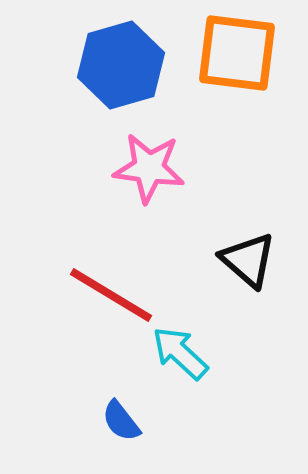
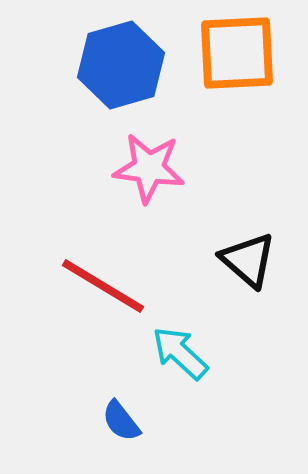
orange square: rotated 10 degrees counterclockwise
red line: moved 8 px left, 9 px up
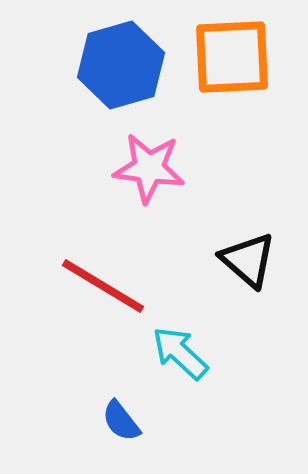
orange square: moved 5 px left, 4 px down
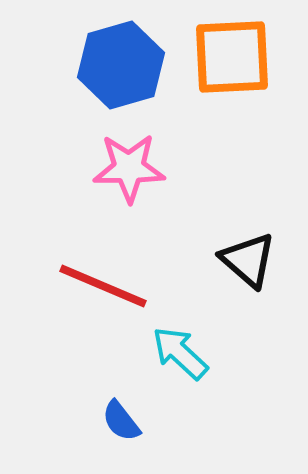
pink star: moved 20 px left; rotated 8 degrees counterclockwise
red line: rotated 8 degrees counterclockwise
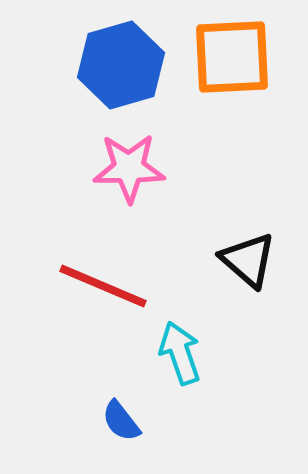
cyan arrow: rotated 28 degrees clockwise
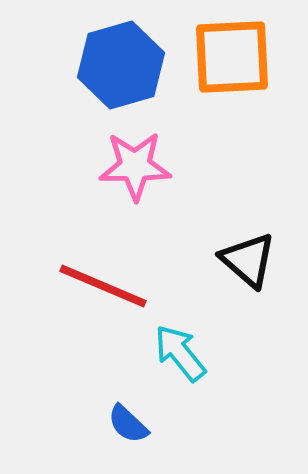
pink star: moved 6 px right, 2 px up
cyan arrow: rotated 20 degrees counterclockwise
blue semicircle: moved 7 px right, 3 px down; rotated 9 degrees counterclockwise
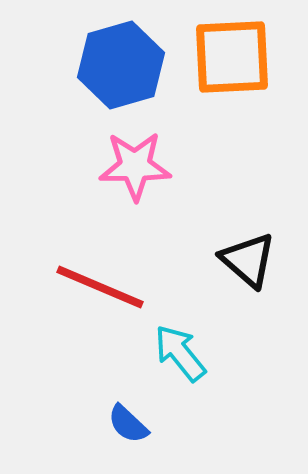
red line: moved 3 px left, 1 px down
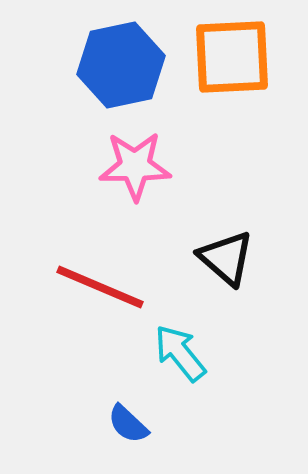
blue hexagon: rotated 4 degrees clockwise
black triangle: moved 22 px left, 2 px up
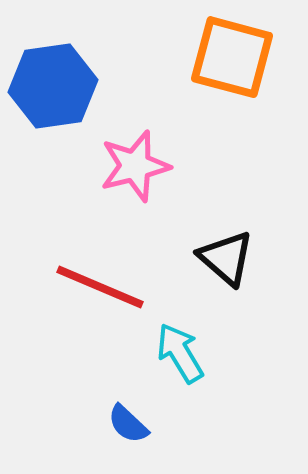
orange square: rotated 18 degrees clockwise
blue hexagon: moved 68 px left, 21 px down; rotated 4 degrees clockwise
pink star: rotated 14 degrees counterclockwise
cyan arrow: rotated 8 degrees clockwise
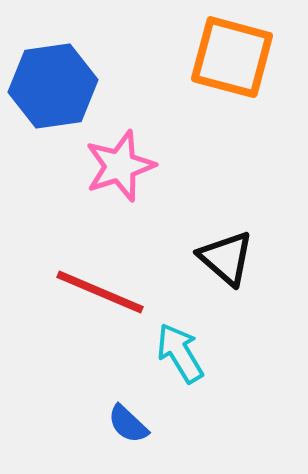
pink star: moved 15 px left; rotated 4 degrees counterclockwise
red line: moved 5 px down
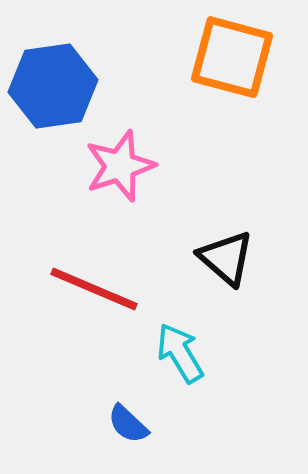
red line: moved 6 px left, 3 px up
